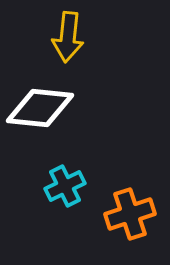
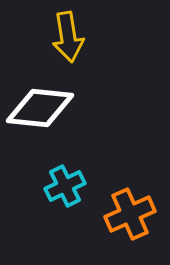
yellow arrow: rotated 15 degrees counterclockwise
orange cross: rotated 6 degrees counterclockwise
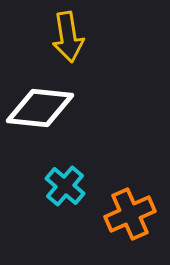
cyan cross: rotated 24 degrees counterclockwise
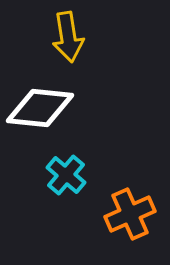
cyan cross: moved 1 px right, 11 px up
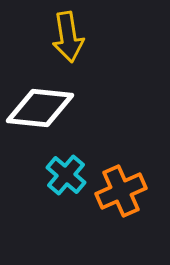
orange cross: moved 9 px left, 23 px up
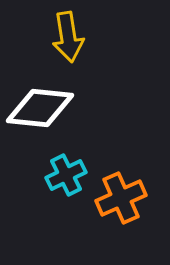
cyan cross: rotated 24 degrees clockwise
orange cross: moved 7 px down
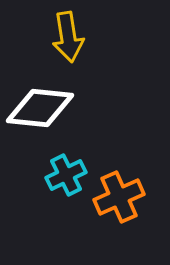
orange cross: moved 2 px left, 1 px up
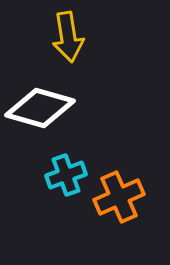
white diamond: rotated 10 degrees clockwise
cyan cross: rotated 6 degrees clockwise
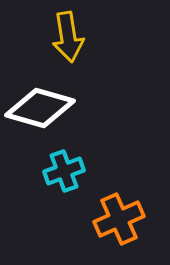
cyan cross: moved 2 px left, 4 px up
orange cross: moved 22 px down
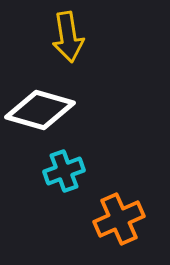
white diamond: moved 2 px down
